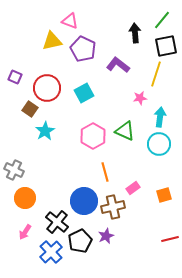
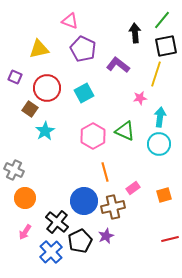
yellow triangle: moved 13 px left, 8 px down
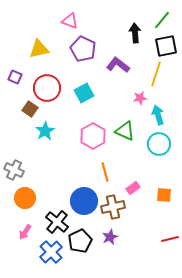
cyan arrow: moved 2 px left, 2 px up; rotated 24 degrees counterclockwise
orange square: rotated 21 degrees clockwise
purple star: moved 4 px right, 1 px down
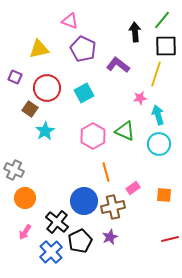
black arrow: moved 1 px up
black square: rotated 10 degrees clockwise
orange line: moved 1 px right
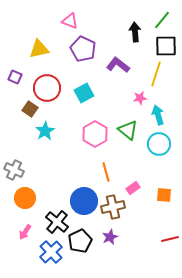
green triangle: moved 3 px right, 1 px up; rotated 15 degrees clockwise
pink hexagon: moved 2 px right, 2 px up
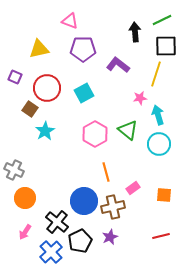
green line: rotated 24 degrees clockwise
purple pentagon: rotated 25 degrees counterclockwise
red line: moved 9 px left, 3 px up
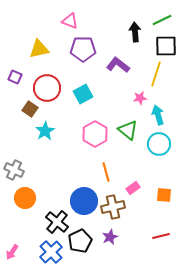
cyan square: moved 1 px left, 1 px down
pink arrow: moved 13 px left, 20 px down
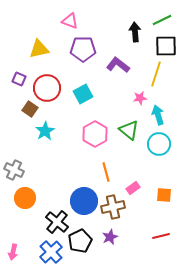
purple square: moved 4 px right, 2 px down
green triangle: moved 1 px right
pink arrow: moved 1 px right; rotated 21 degrees counterclockwise
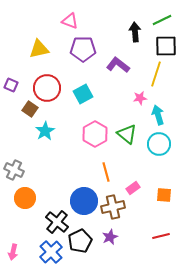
purple square: moved 8 px left, 6 px down
green triangle: moved 2 px left, 4 px down
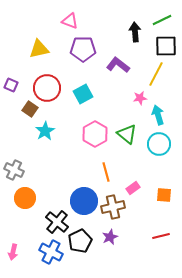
yellow line: rotated 10 degrees clockwise
blue cross: rotated 20 degrees counterclockwise
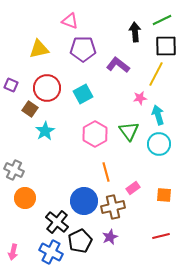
green triangle: moved 2 px right, 3 px up; rotated 15 degrees clockwise
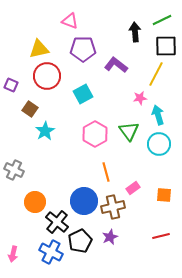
purple L-shape: moved 2 px left
red circle: moved 12 px up
orange circle: moved 10 px right, 4 px down
pink arrow: moved 2 px down
